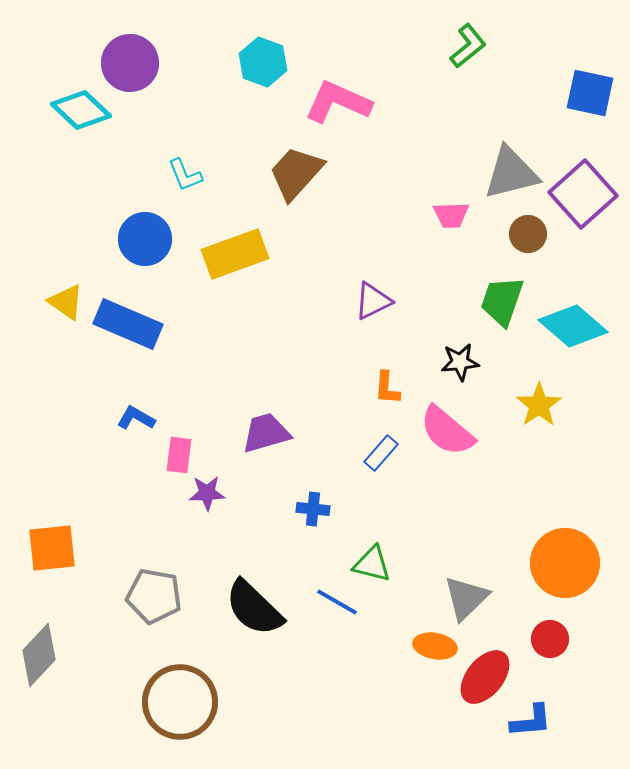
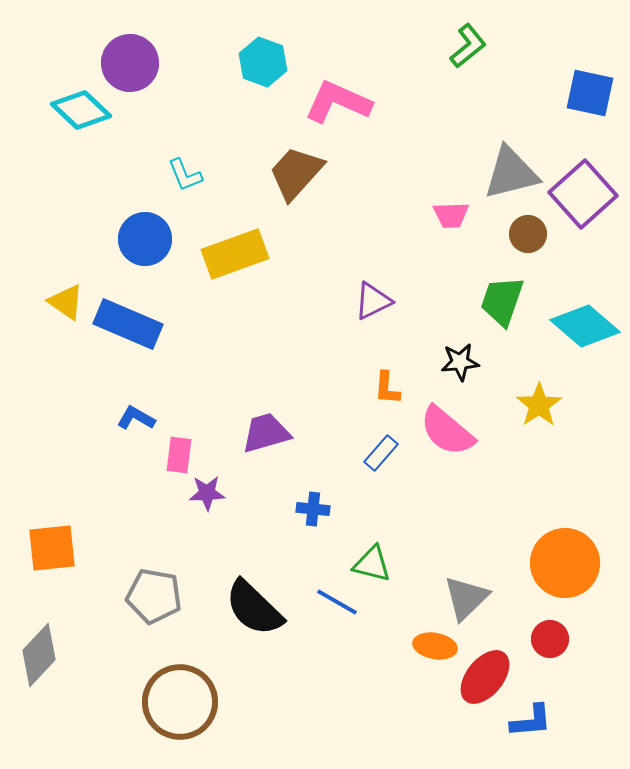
cyan diamond at (573, 326): moved 12 px right
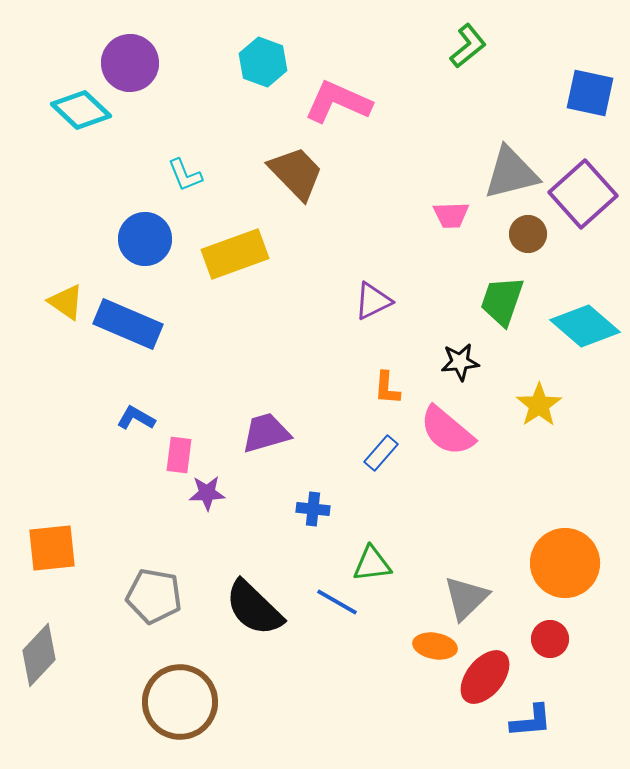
brown trapezoid at (296, 173): rotated 94 degrees clockwise
green triangle at (372, 564): rotated 21 degrees counterclockwise
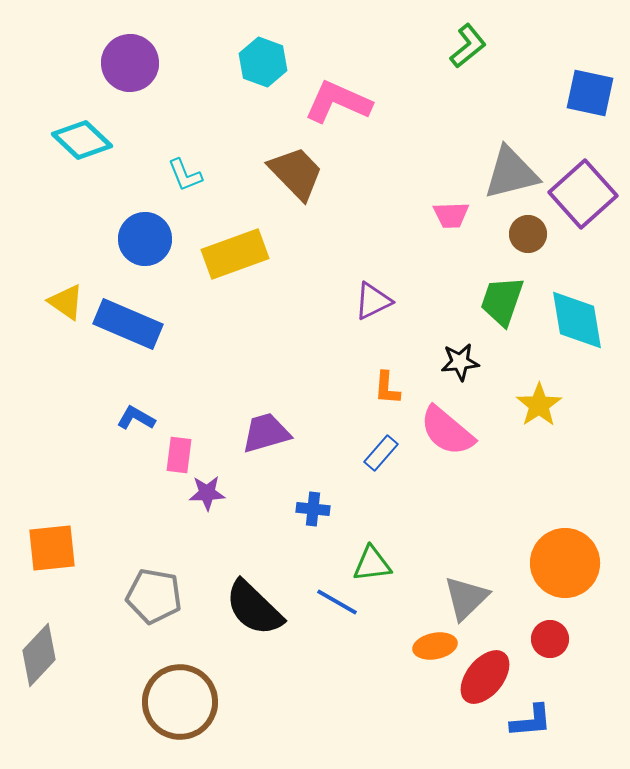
cyan diamond at (81, 110): moved 1 px right, 30 px down
cyan diamond at (585, 326): moved 8 px left, 6 px up; rotated 40 degrees clockwise
orange ellipse at (435, 646): rotated 21 degrees counterclockwise
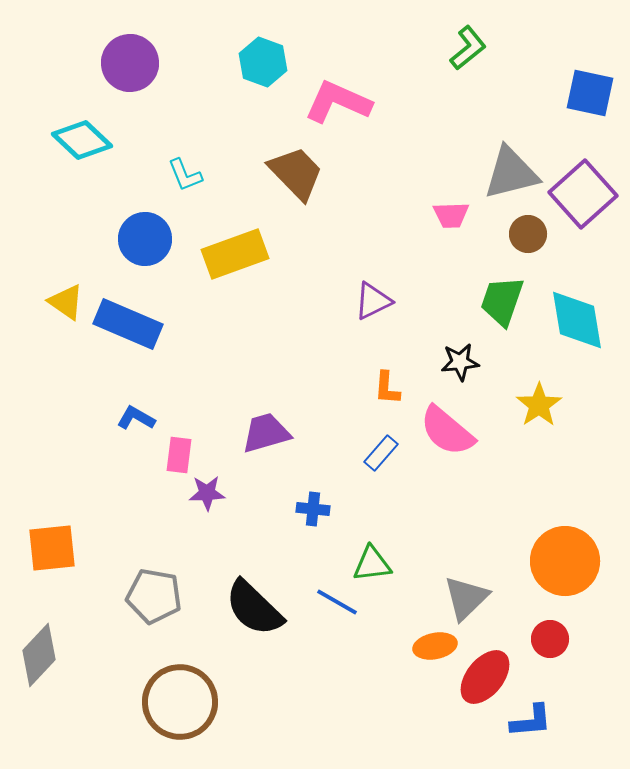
green L-shape at (468, 46): moved 2 px down
orange circle at (565, 563): moved 2 px up
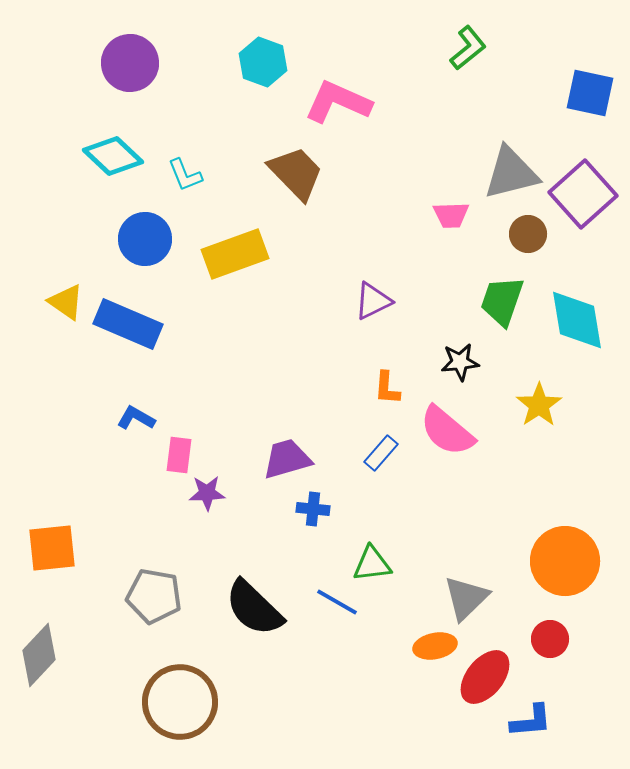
cyan diamond at (82, 140): moved 31 px right, 16 px down
purple trapezoid at (266, 433): moved 21 px right, 26 px down
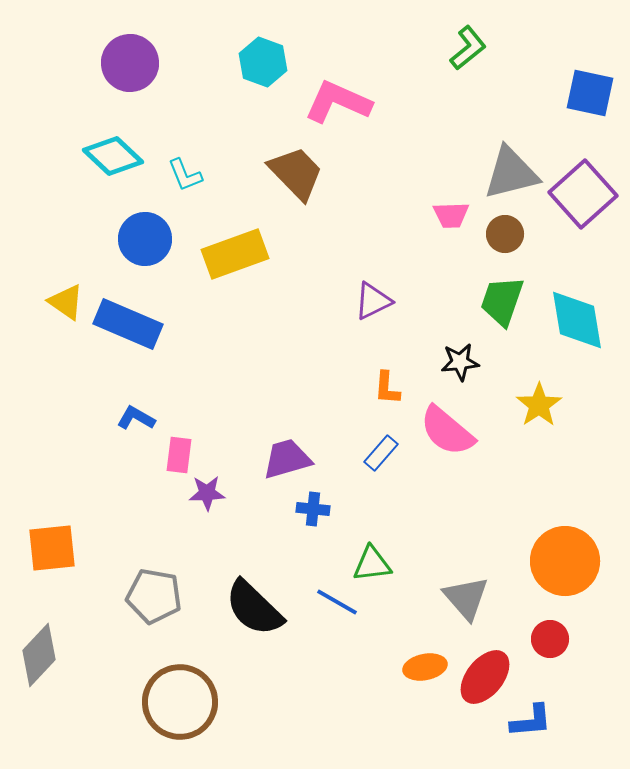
brown circle at (528, 234): moved 23 px left
gray triangle at (466, 598): rotated 27 degrees counterclockwise
orange ellipse at (435, 646): moved 10 px left, 21 px down
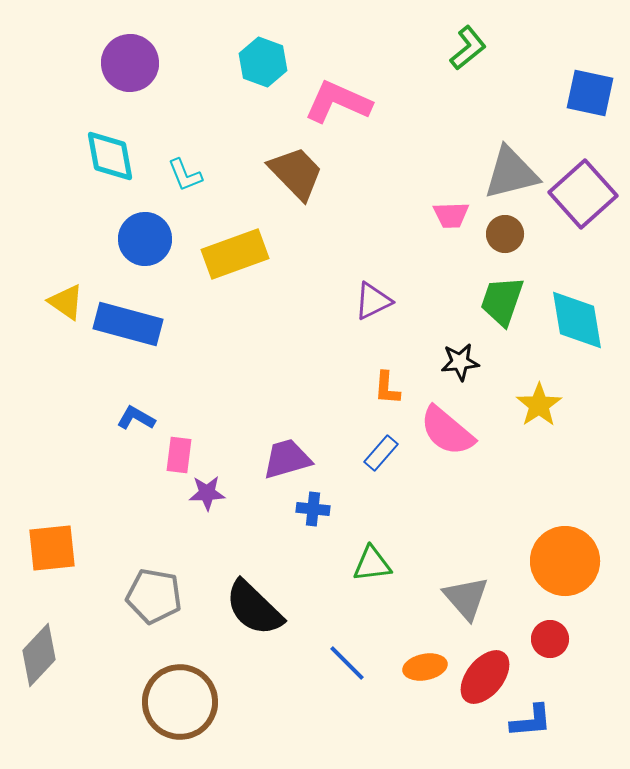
cyan diamond at (113, 156): moved 3 px left; rotated 36 degrees clockwise
blue rectangle at (128, 324): rotated 8 degrees counterclockwise
blue line at (337, 602): moved 10 px right, 61 px down; rotated 15 degrees clockwise
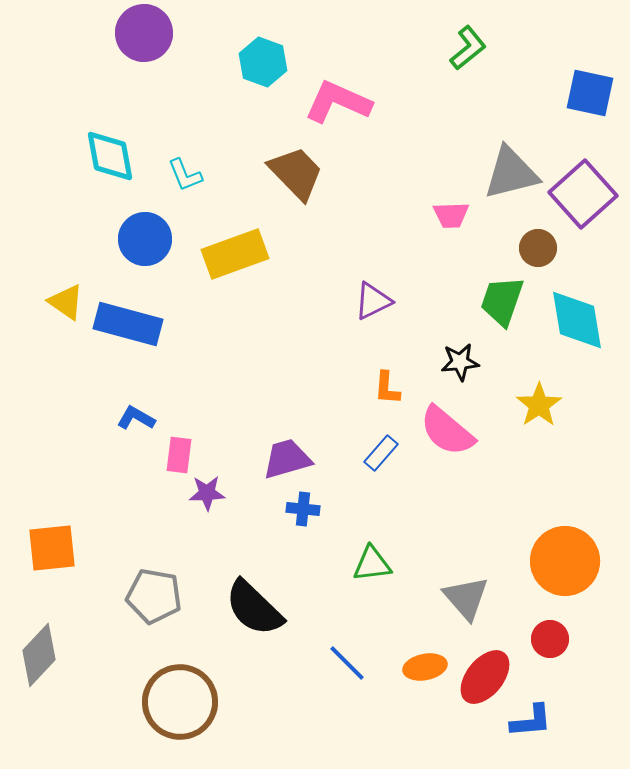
purple circle at (130, 63): moved 14 px right, 30 px up
brown circle at (505, 234): moved 33 px right, 14 px down
blue cross at (313, 509): moved 10 px left
